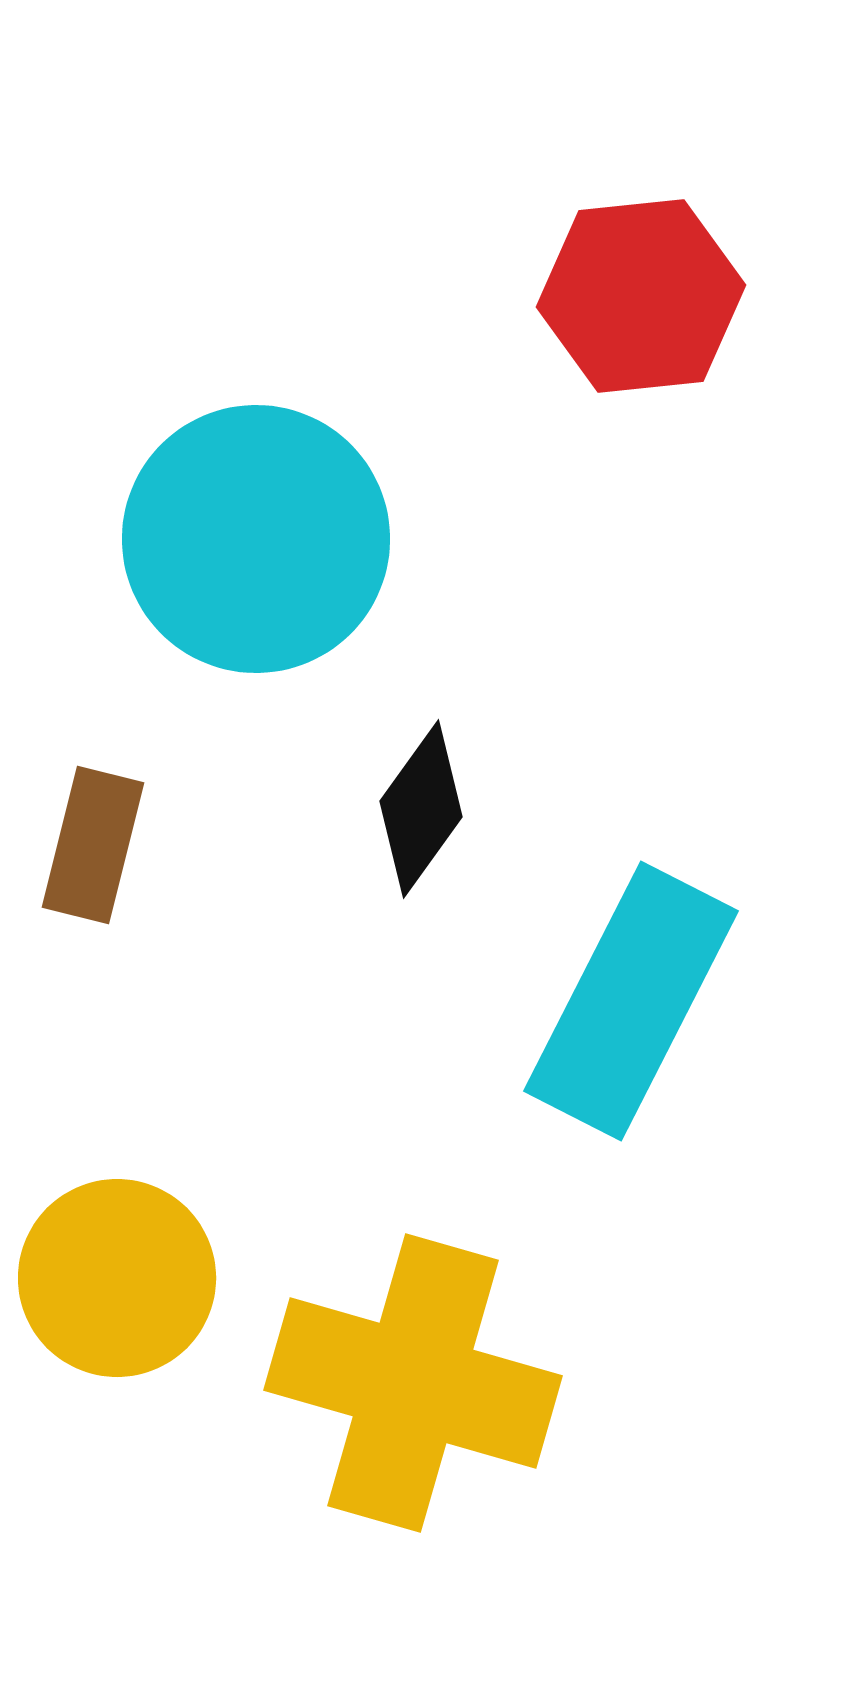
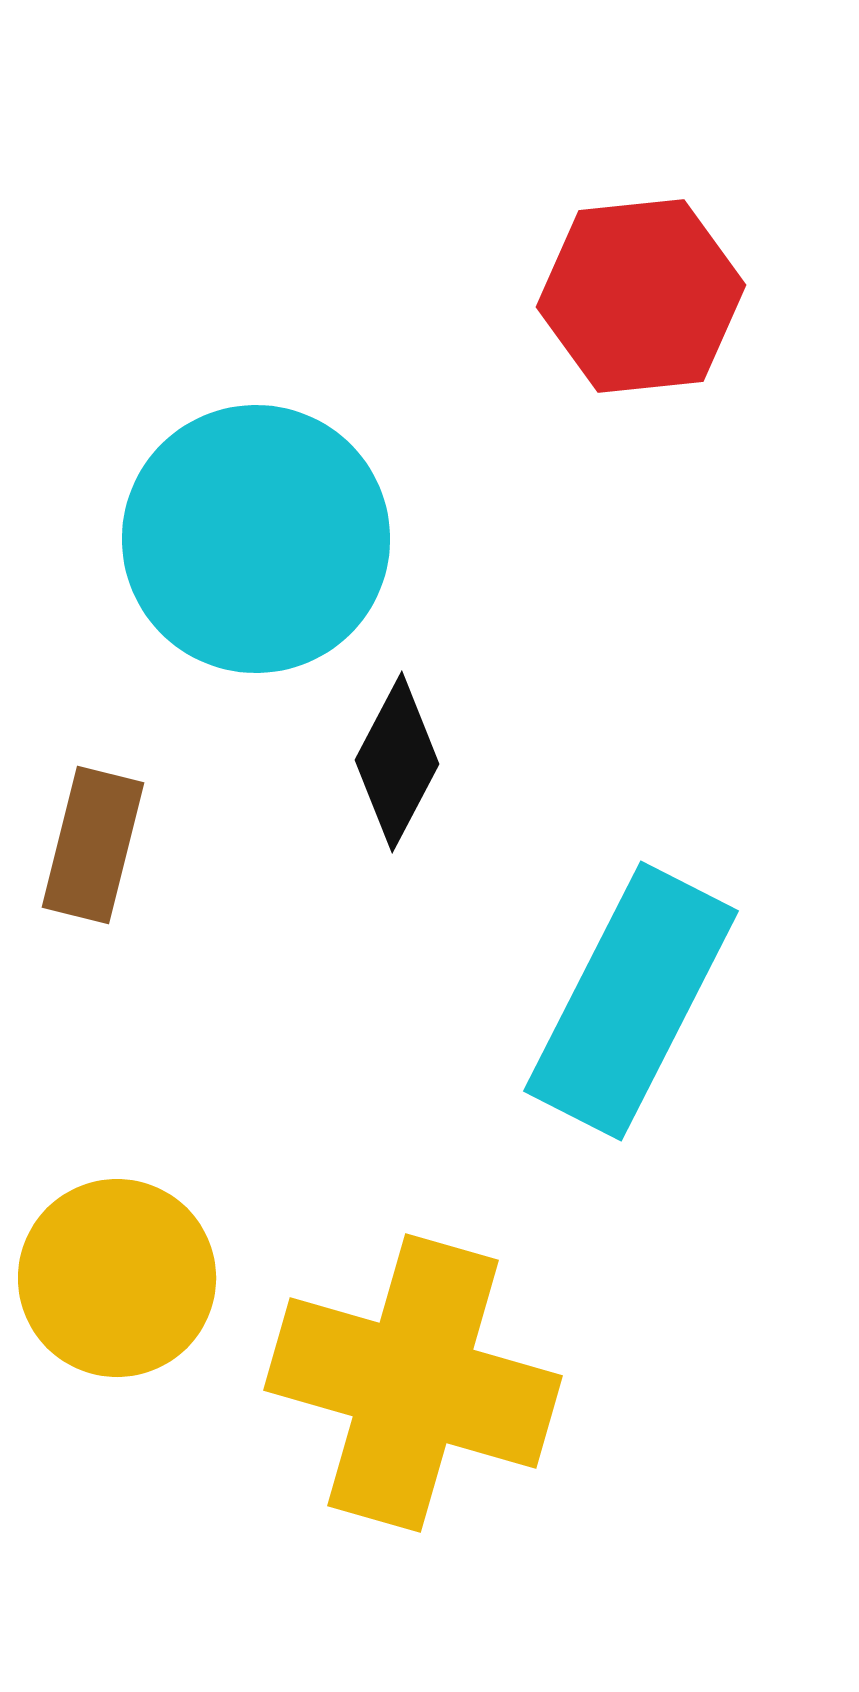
black diamond: moved 24 px left, 47 px up; rotated 8 degrees counterclockwise
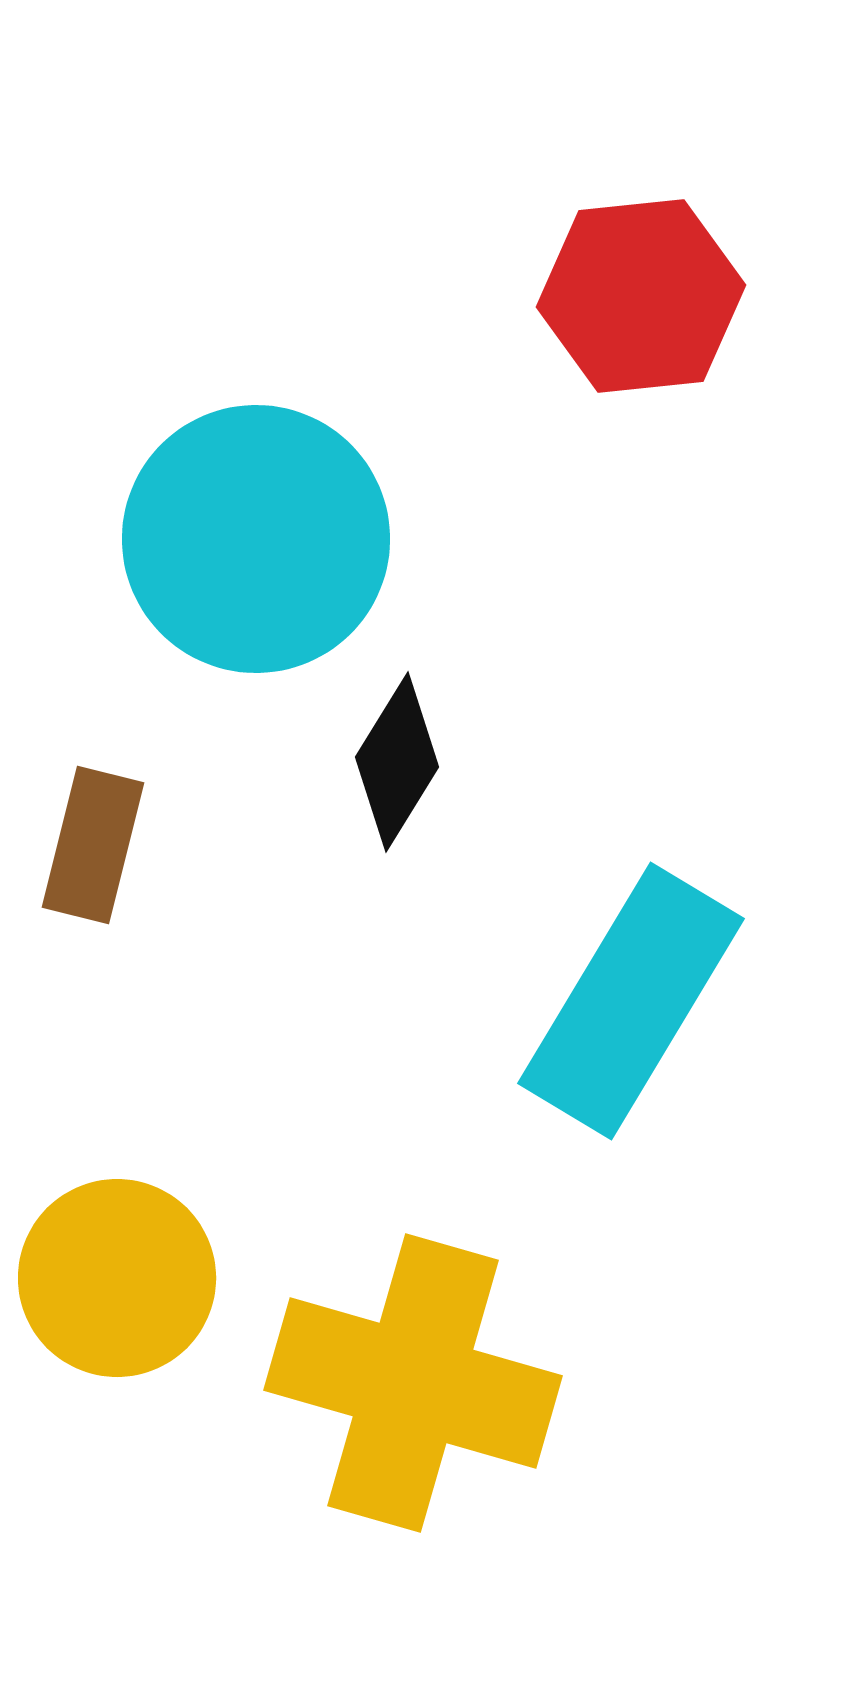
black diamond: rotated 4 degrees clockwise
cyan rectangle: rotated 4 degrees clockwise
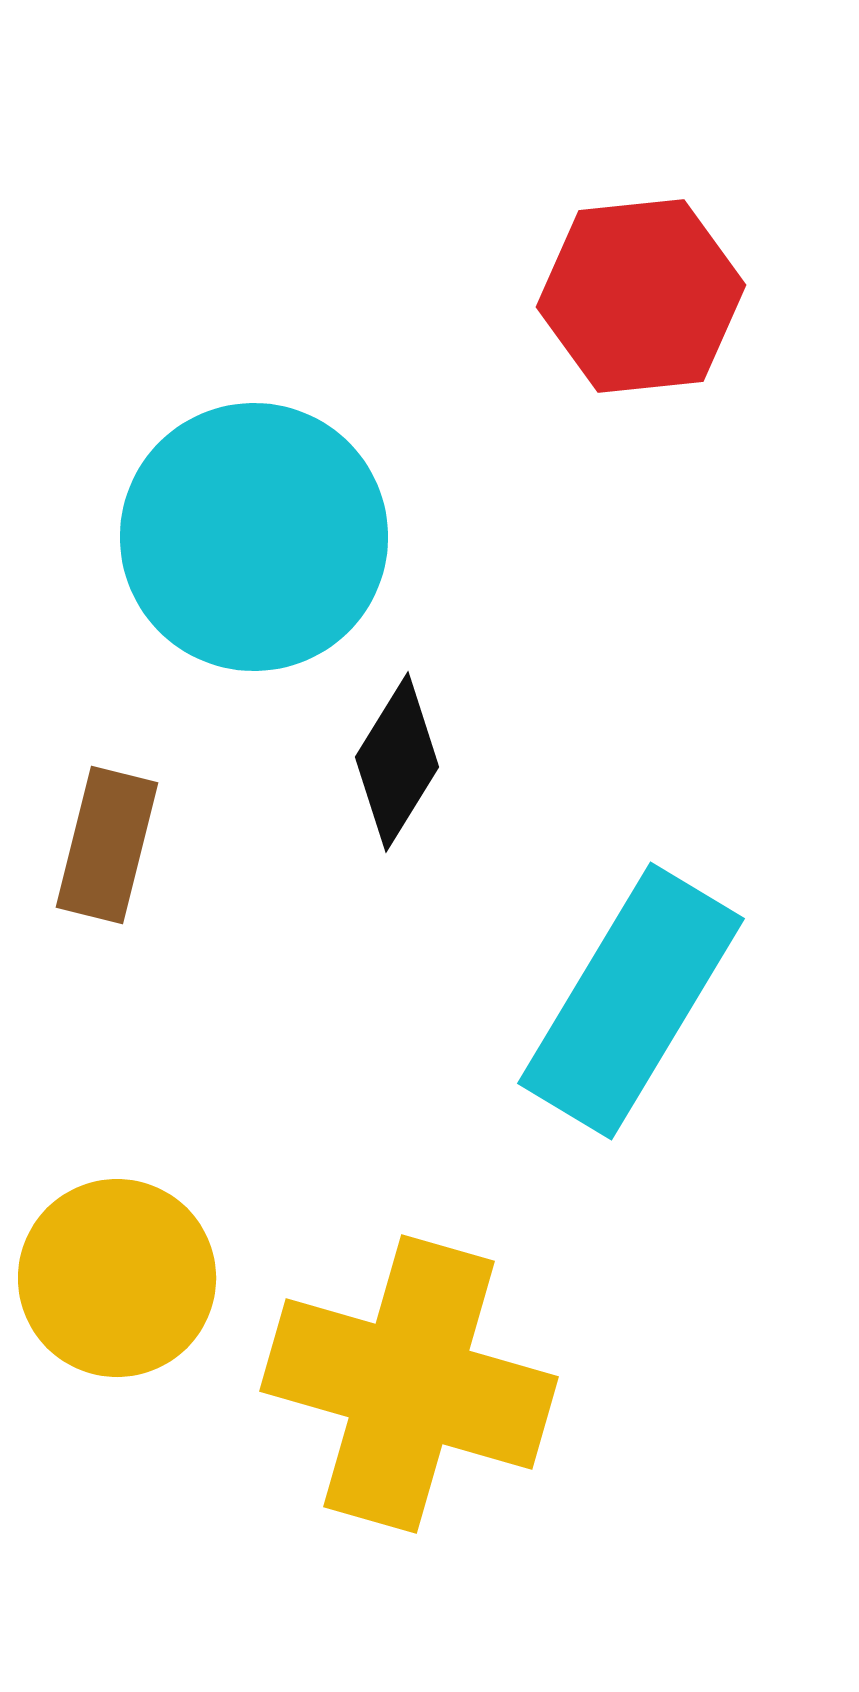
cyan circle: moved 2 px left, 2 px up
brown rectangle: moved 14 px right
yellow cross: moved 4 px left, 1 px down
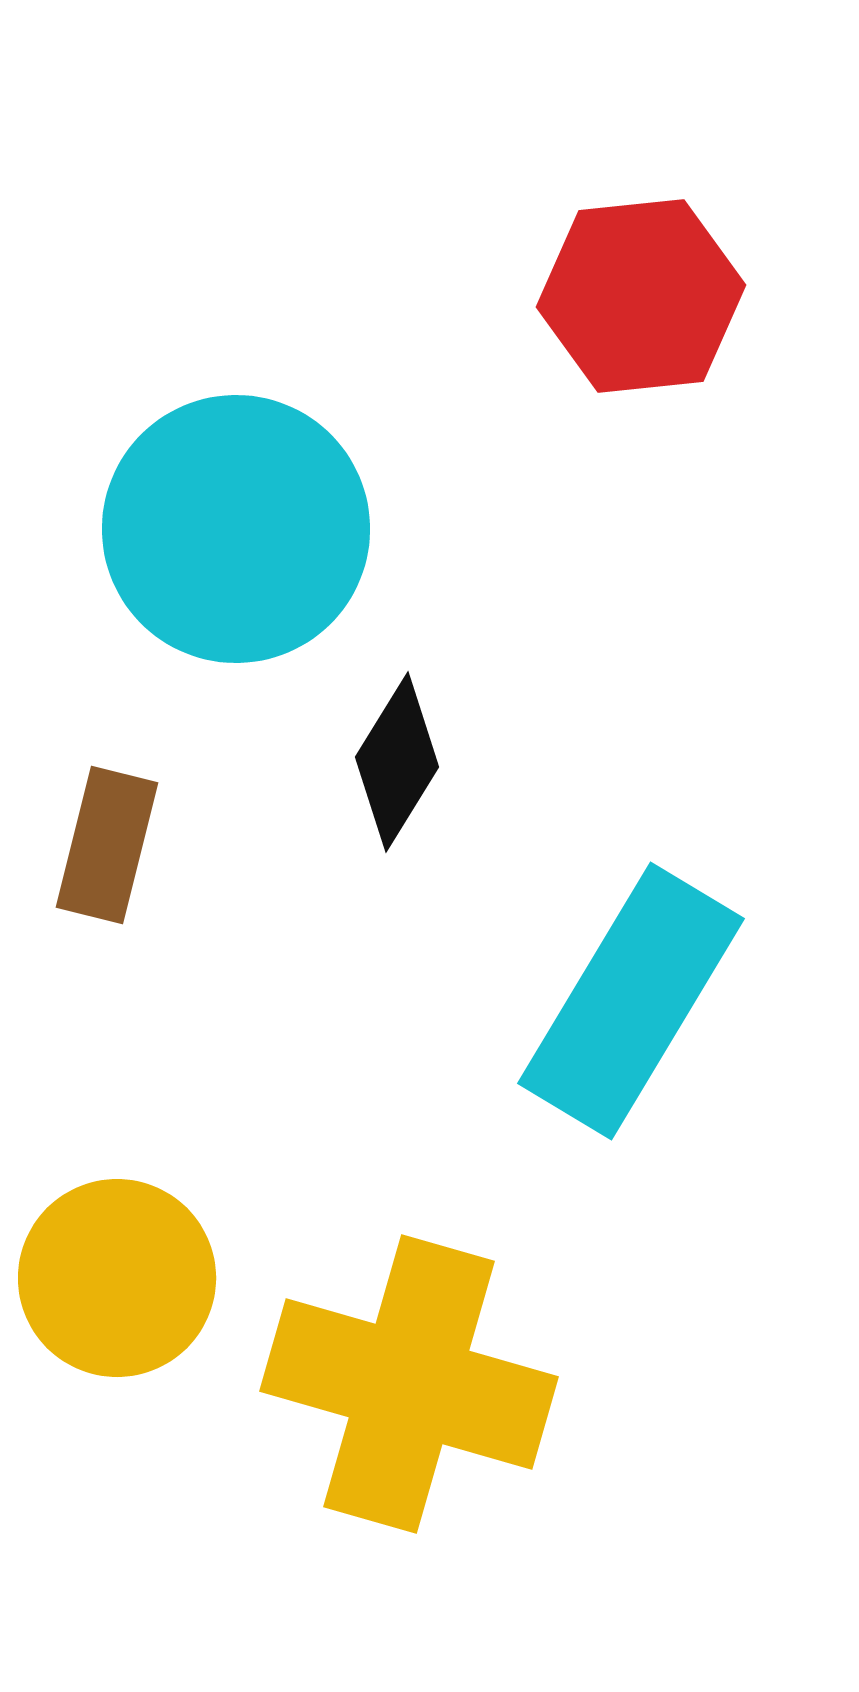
cyan circle: moved 18 px left, 8 px up
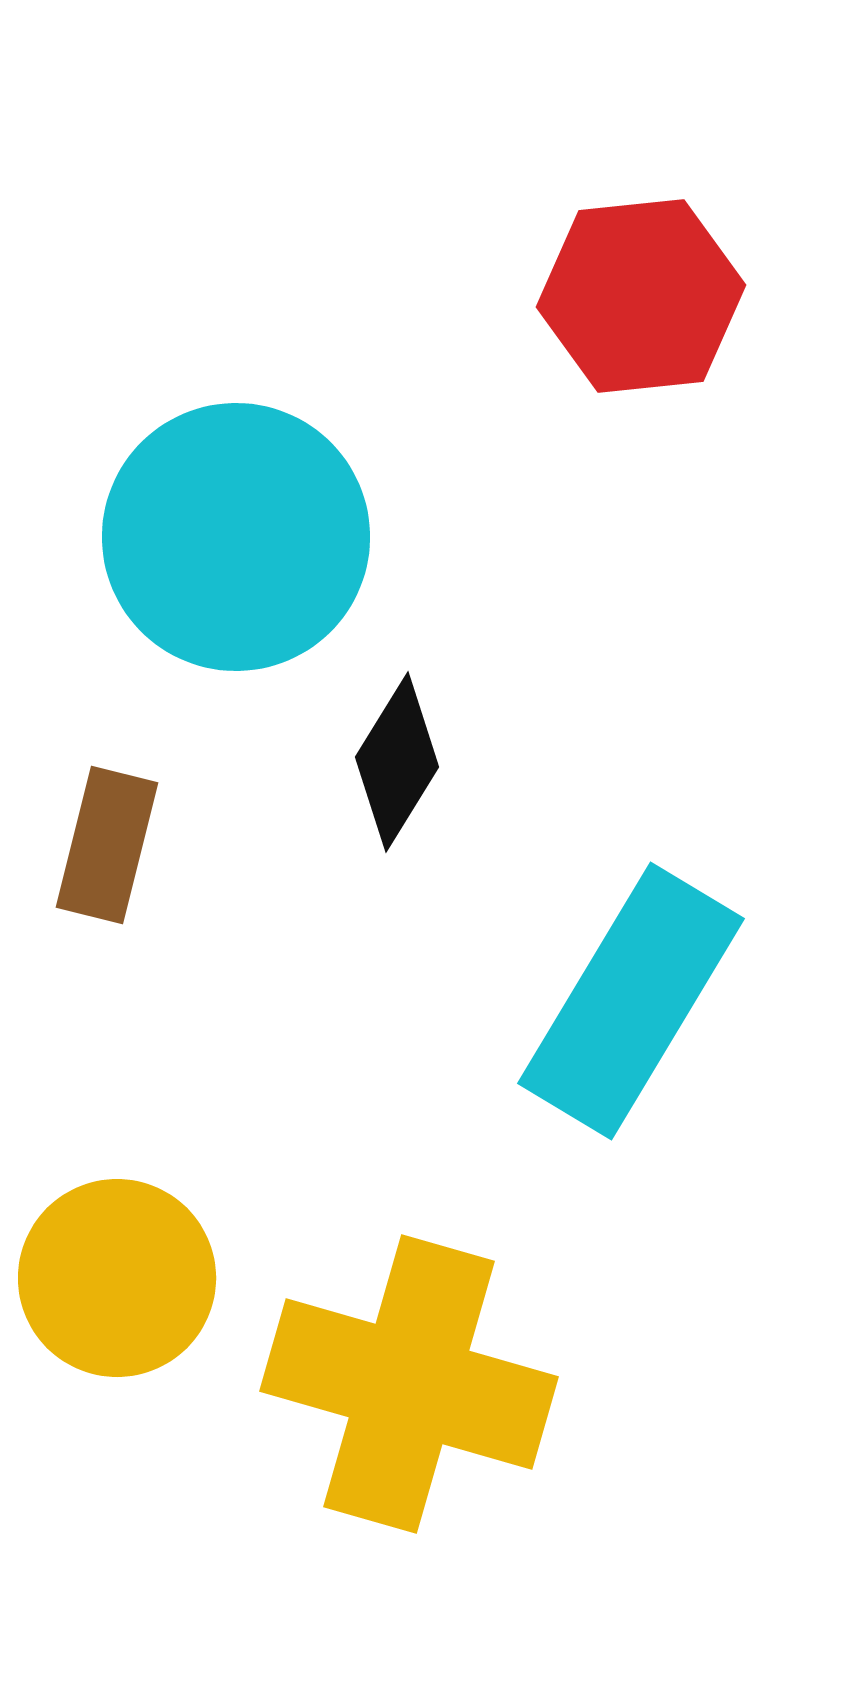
cyan circle: moved 8 px down
